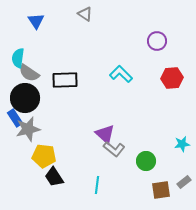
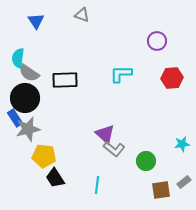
gray triangle: moved 3 px left, 1 px down; rotated 14 degrees counterclockwise
cyan L-shape: rotated 45 degrees counterclockwise
black trapezoid: moved 1 px right, 1 px down
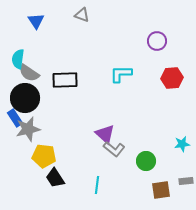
cyan semicircle: moved 1 px down
gray rectangle: moved 2 px right, 1 px up; rotated 32 degrees clockwise
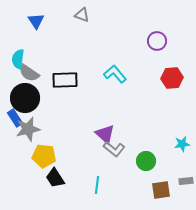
cyan L-shape: moved 6 px left; rotated 50 degrees clockwise
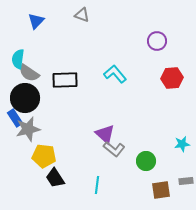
blue triangle: rotated 18 degrees clockwise
